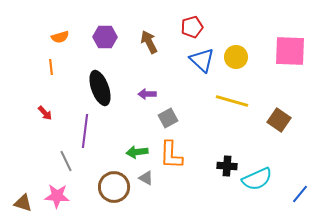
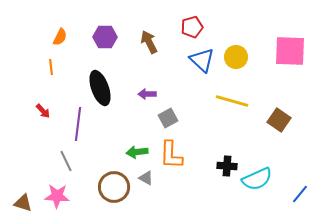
orange semicircle: rotated 48 degrees counterclockwise
red arrow: moved 2 px left, 2 px up
purple line: moved 7 px left, 7 px up
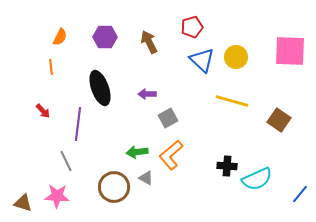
orange L-shape: rotated 48 degrees clockwise
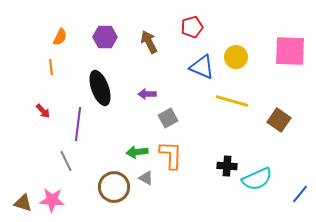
blue triangle: moved 7 px down; rotated 20 degrees counterclockwise
orange L-shape: rotated 132 degrees clockwise
pink star: moved 5 px left, 4 px down
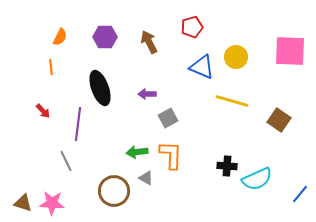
brown circle: moved 4 px down
pink star: moved 3 px down
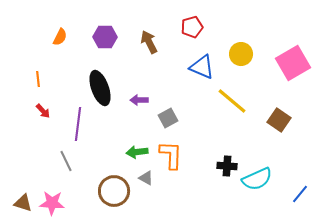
pink square: moved 3 px right, 12 px down; rotated 32 degrees counterclockwise
yellow circle: moved 5 px right, 3 px up
orange line: moved 13 px left, 12 px down
purple arrow: moved 8 px left, 6 px down
yellow line: rotated 24 degrees clockwise
